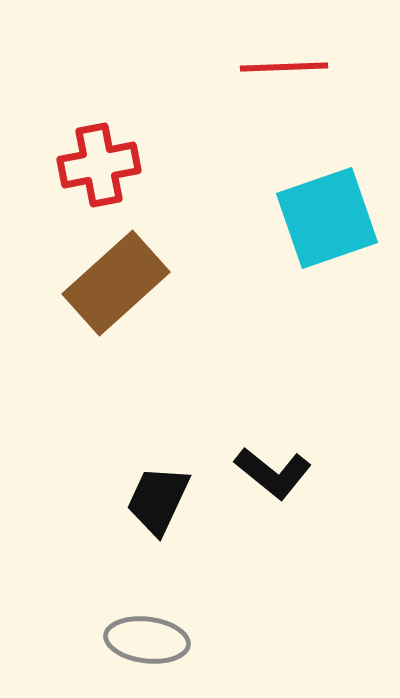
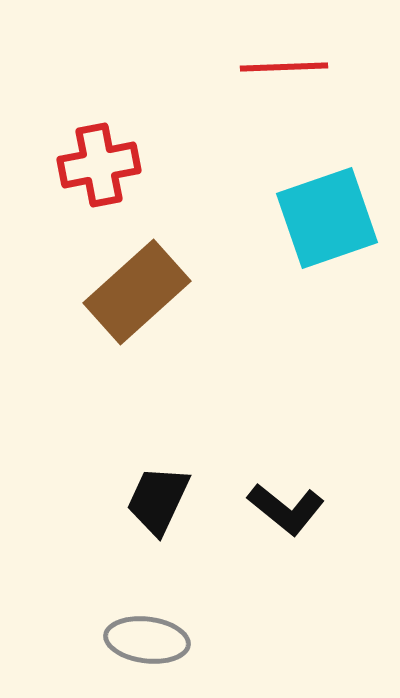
brown rectangle: moved 21 px right, 9 px down
black L-shape: moved 13 px right, 36 px down
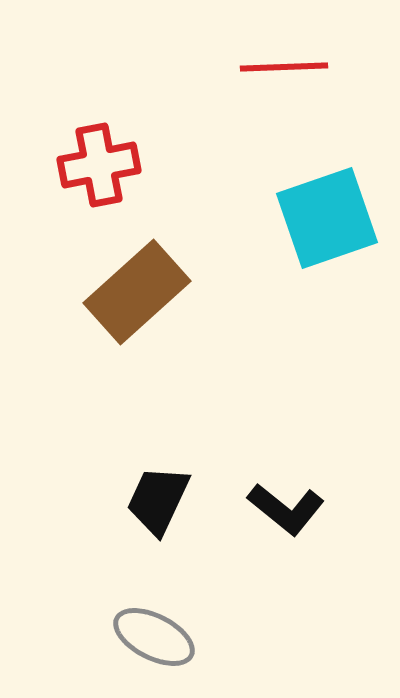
gray ellipse: moved 7 px right, 3 px up; rotated 20 degrees clockwise
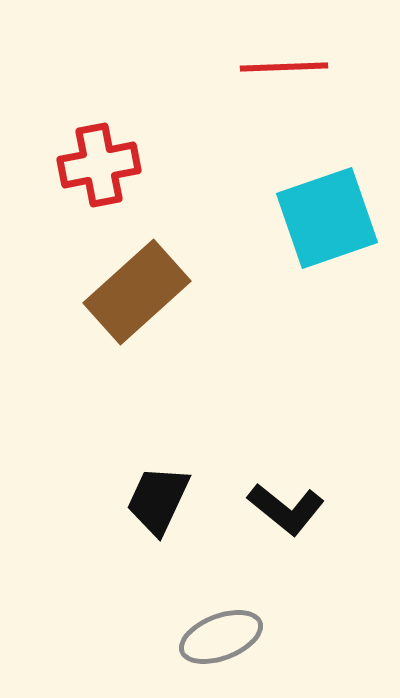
gray ellipse: moved 67 px right; rotated 48 degrees counterclockwise
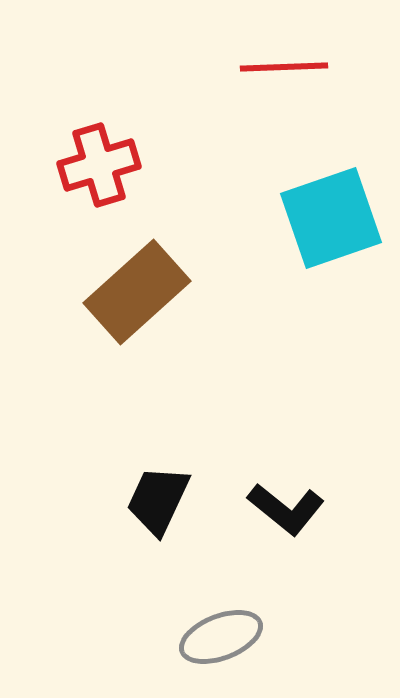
red cross: rotated 6 degrees counterclockwise
cyan square: moved 4 px right
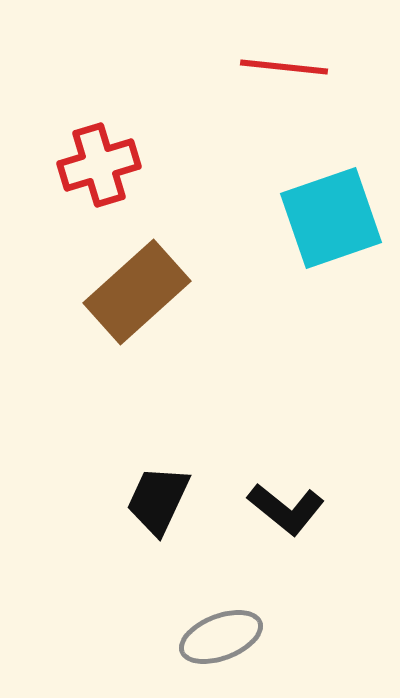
red line: rotated 8 degrees clockwise
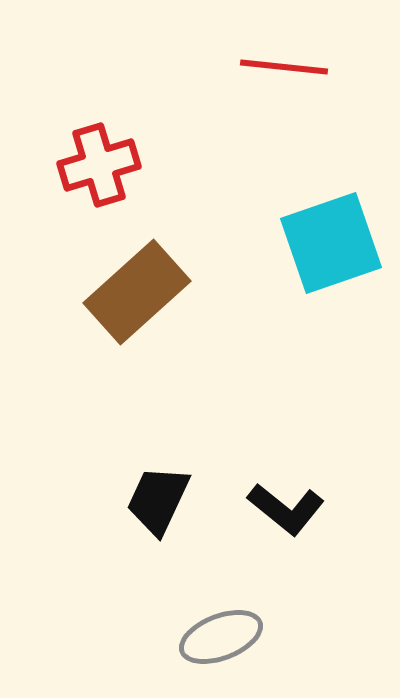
cyan square: moved 25 px down
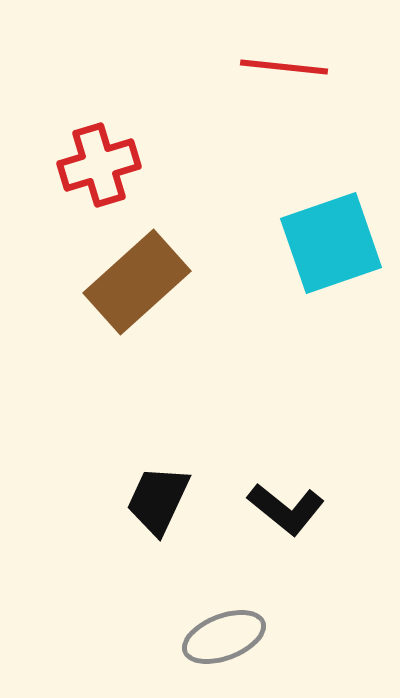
brown rectangle: moved 10 px up
gray ellipse: moved 3 px right
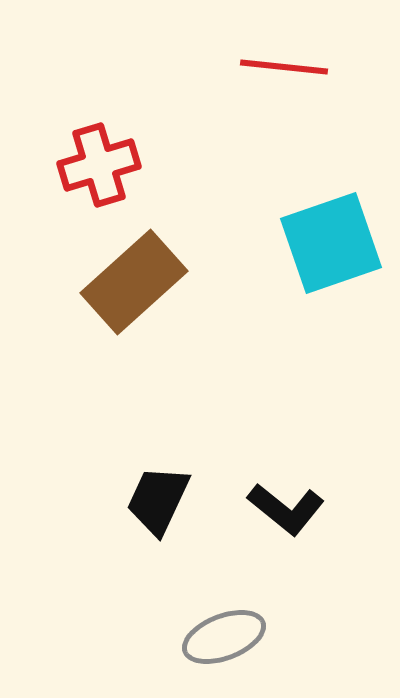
brown rectangle: moved 3 px left
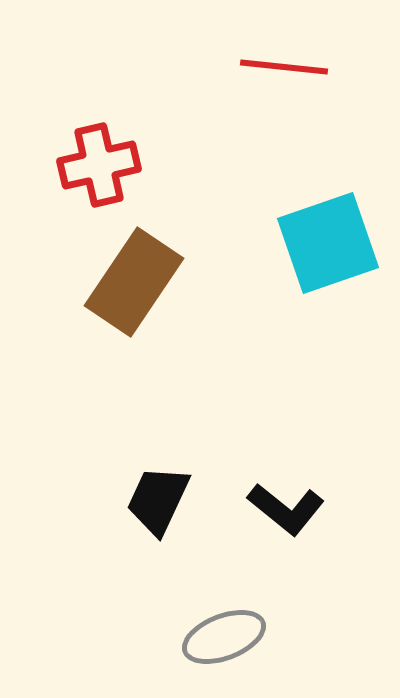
red cross: rotated 4 degrees clockwise
cyan square: moved 3 px left
brown rectangle: rotated 14 degrees counterclockwise
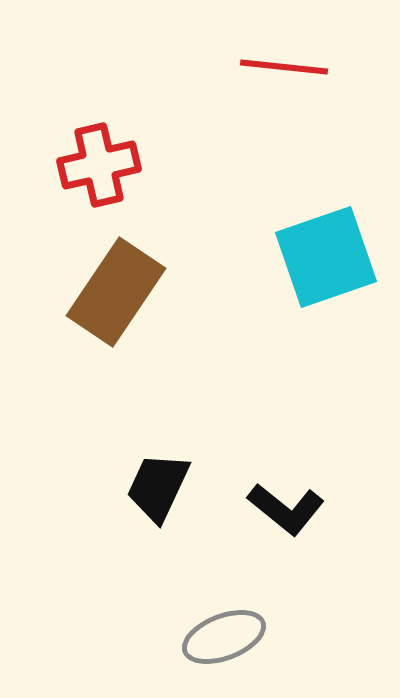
cyan square: moved 2 px left, 14 px down
brown rectangle: moved 18 px left, 10 px down
black trapezoid: moved 13 px up
